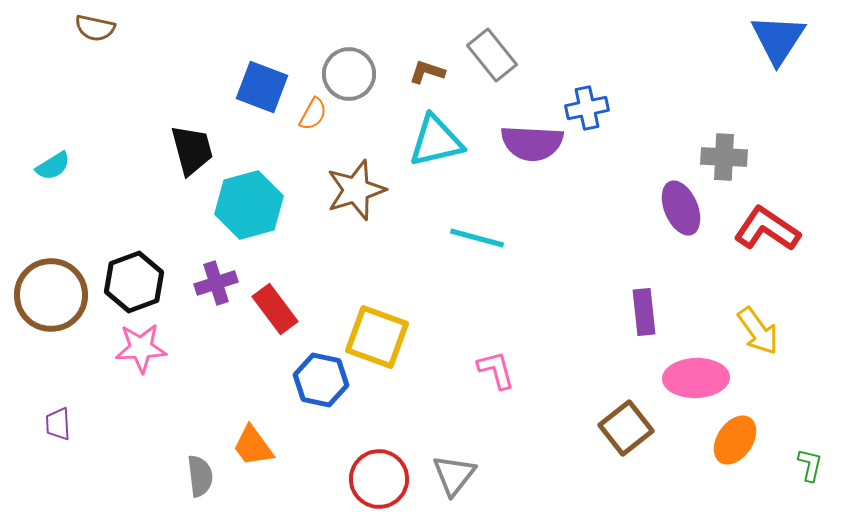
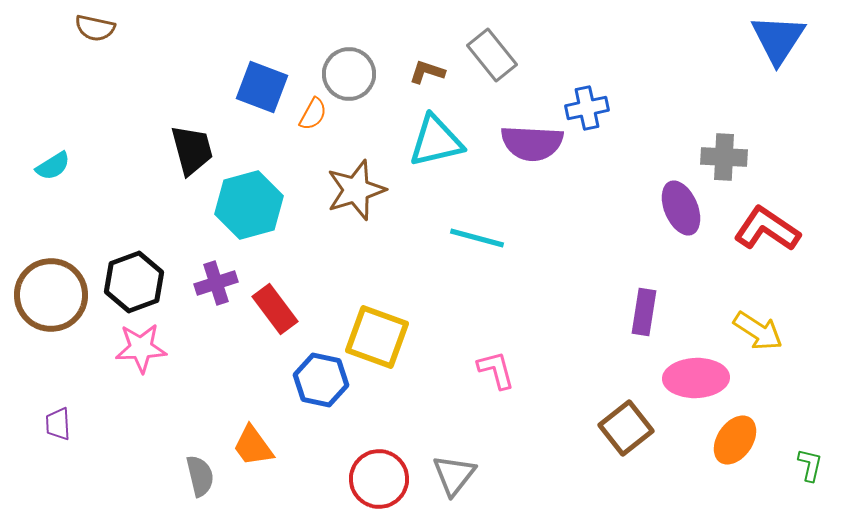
purple rectangle: rotated 15 degrees clockwise
yellow arrow: rotated 21 degrees counterclockwise
gray semicircle: rotated 6 degrees counterclockwise
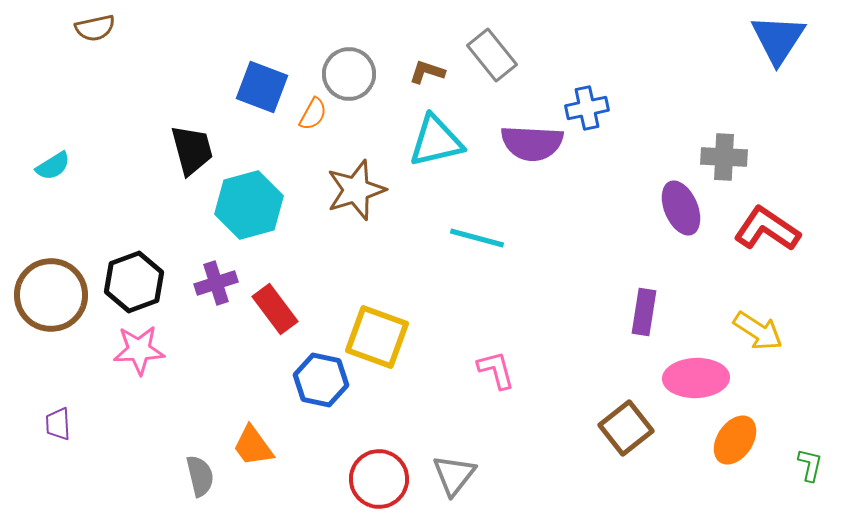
brown semicircle: rotated 24 degrees counterclockwise
pink star: moved 2 px left, 2 px down
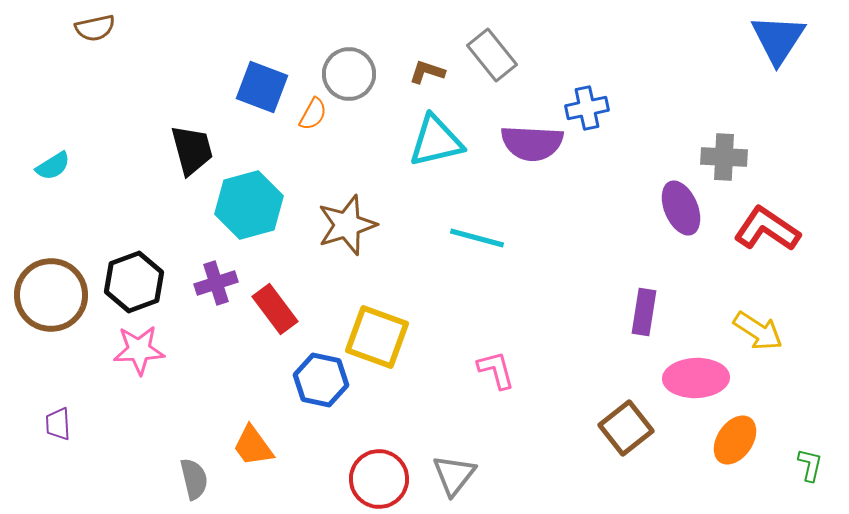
brown star: moved 9 px left, 35 px down
gray semicircle: moved 6 px left, 3 px down
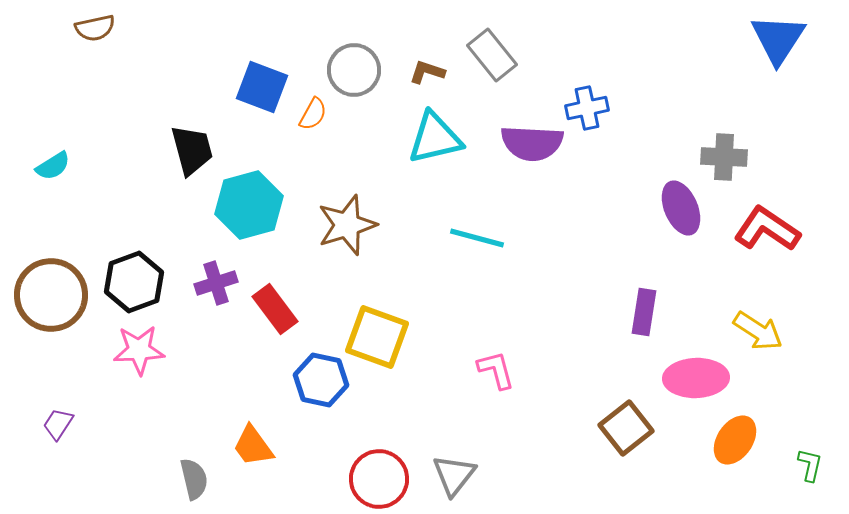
gray circle: moved 5 px right, 4 px up
cyan triangle: moved 1 px left, 3 px up
purple trapezoid: rotated 36 degrees clockwise
